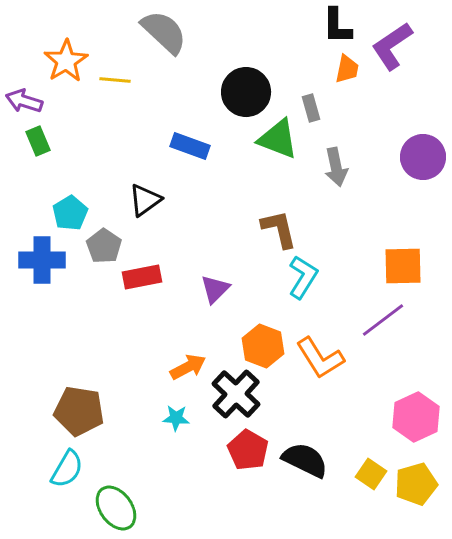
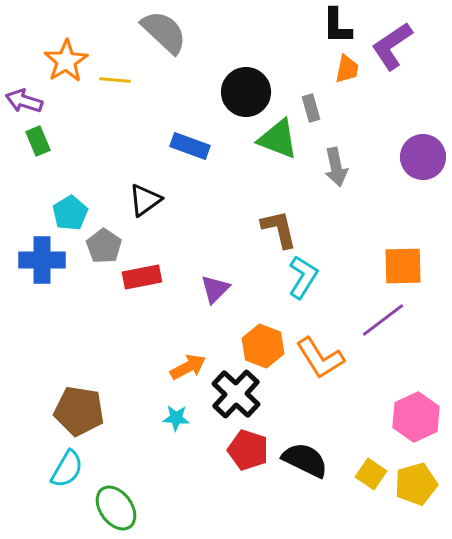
red pentagon: rotated 12 degrees counterclockwise
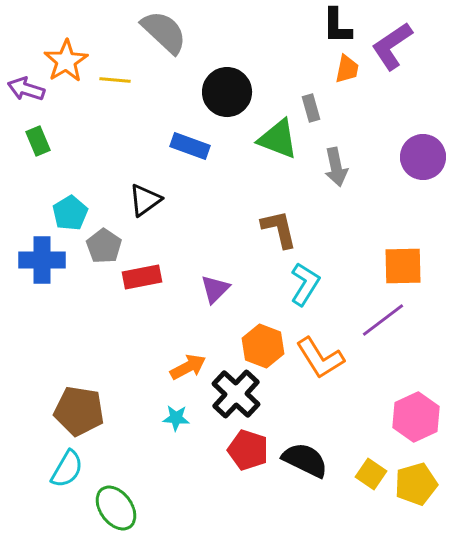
black circle: moved 19 px left
purple arrow: moved 2 px right, 12 px up
cyan L-shape: moved 2 px right, 7 px down
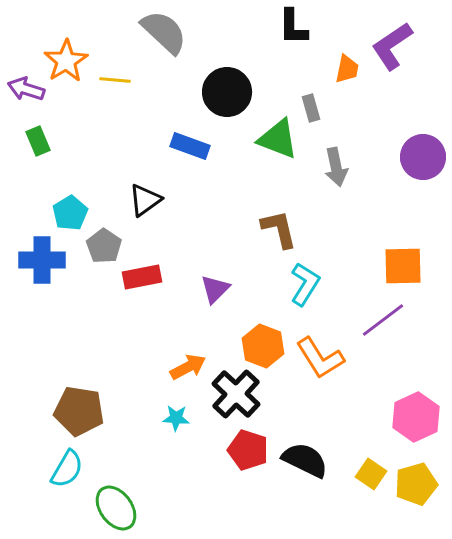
black L-shape: moved 44 px left, 1 px down
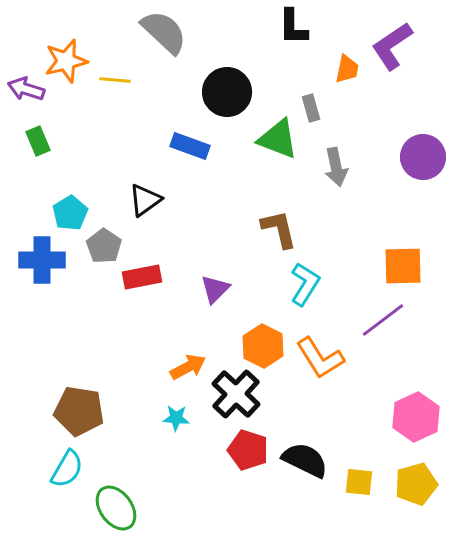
orange star: rotated 18 degrees clockwise
orange hexagon: rotated 6 degrees clockwise
yellow square: moved 12 px left, 8 px down; rotated 28 degrees counterclockwise
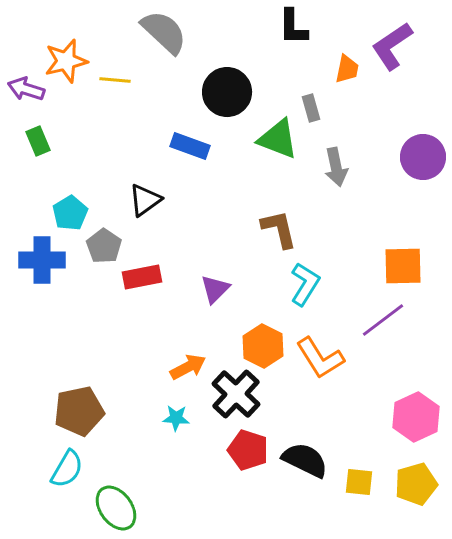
brown pentagon: rotated 21 degrees counterclockwise
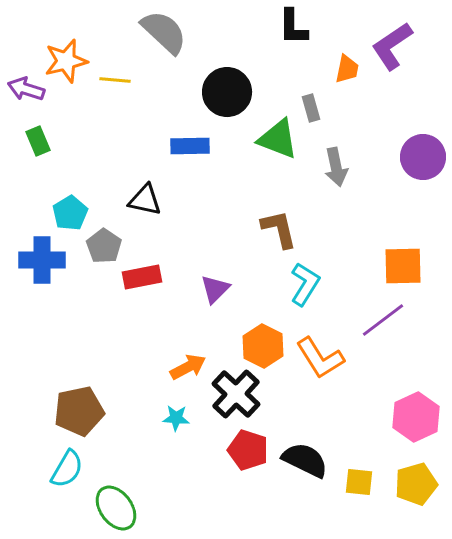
blue rectangle: rotated 21 degrees counterclockwise
black triangle: rotated 48 degrees clockwise
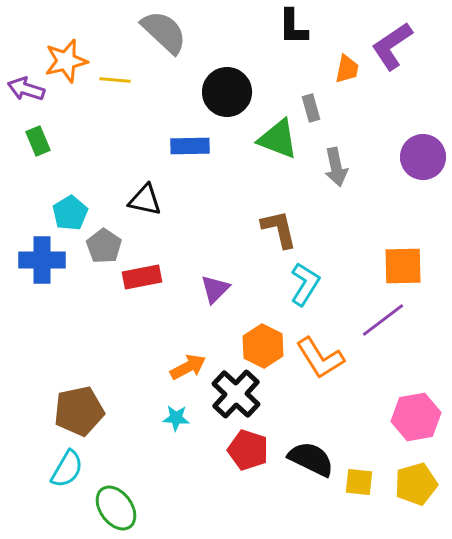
pink hexagon: rotated 15 degrees clockwise
black semicircle: moved 6 px right, 1 px up
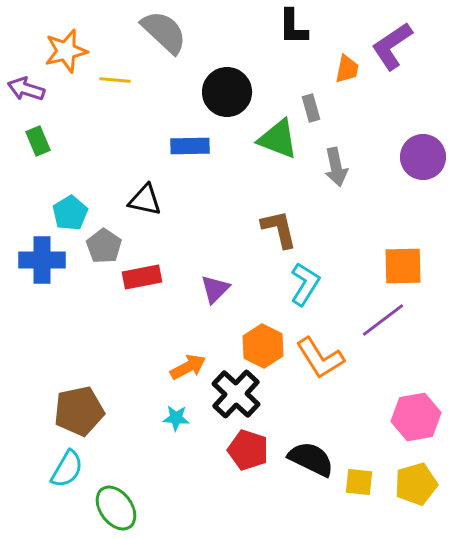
orange star: moved 10 px up
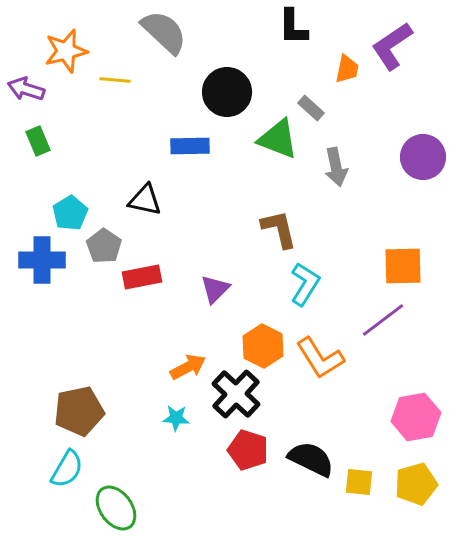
gray rectangle: rotated 32 degrees counterclockwise
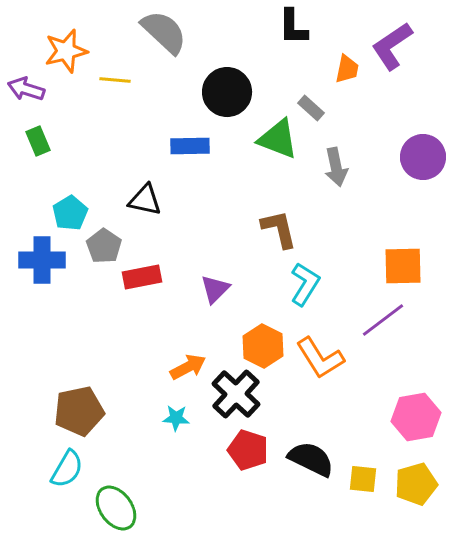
yellow square: moved 4 px right, 3 px up
